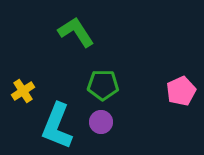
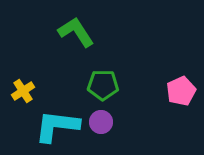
cyan L-shape: rotated 75 degrees clockwise
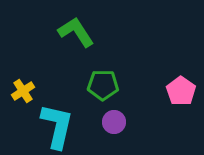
pink pentagon: rotated 12 degrees counterclockwise
purple circle: moved 13 px right
cyan L-shape: rotated 96 degrees clockwise
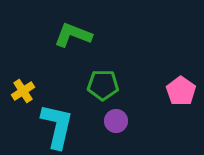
green L-shape: moved 3 px left, 3 px down; rotated 36 degrees counterclockwise
purple circle: moved 2 px right, 1 px up
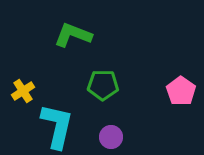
purple circle: moved 5 px left, 16 px down
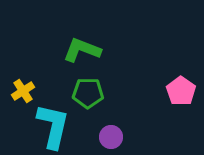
green L-shape: moved 9 px right, 15 px down
green pentagon: moved 15 px left, 8 px down
cyan L-shape: moved 4 px left
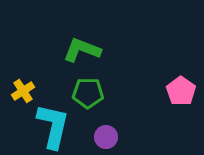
purple circle: moved 5 px left
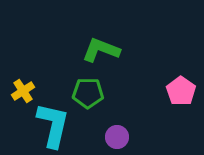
green L-shape: moved 19 px right
cyan L-shape: moved 1 px up
purple circle: moved 11 px right
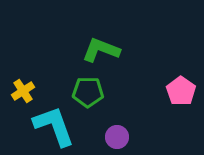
green pentagon: moved 1 px up
cyan L-shape: moved 1 px right, 1 px down; rotated 33 degrees counterclockwise
